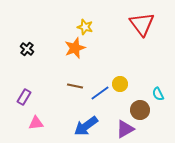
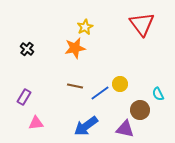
yellow star: rotated 28 degrees clockwise
orange star: rotated 10 degrees clockwise
purple triangle: rotated 42 degrees clockwise
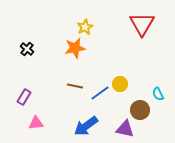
red triangle: rotated 8 degrees clockwise
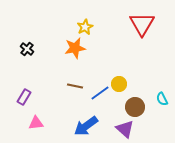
yellow circle: moved 1 px left
cyan semicircle: moved 4 px right, 5 px down
brown circle: moved 5 px left, 3 px up
purple triangle: rotated 30 degrees clockwise
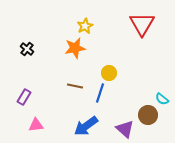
yellow star: moved 1 px up
yellow circle: moved 10 px left, 11 px up
blue line: rotated 36 degrees counterclockwise
cyan semicircle: rotated 24 degrees counterclockwise
brown circle: moved 13 px right, 8 px down
pink triangle: moved 2 px down
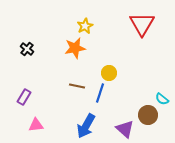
brown line: moved 2 px right
blue arrow: rotated 25 degrees counterclockwise
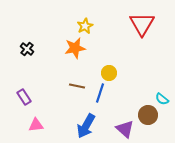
purple rectangle: rotated 63 degrees counterclockwise
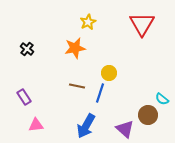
yellow star: moved 3 px right, 4 px up
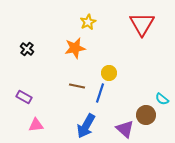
purple rectangle: rotated 28 degrees counterclockwise
brown circle: moved 2 px left
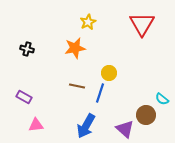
black cross: rotated 24 degrees counterclockwise
